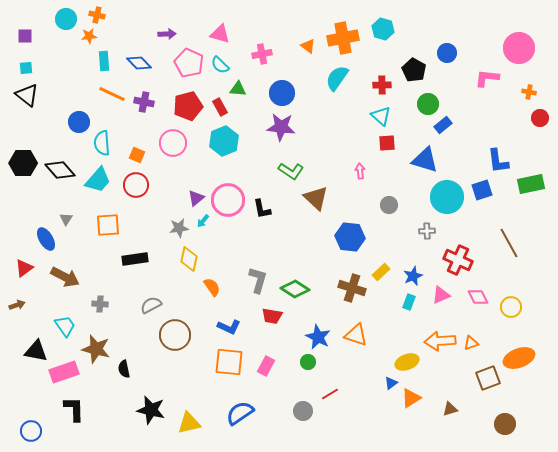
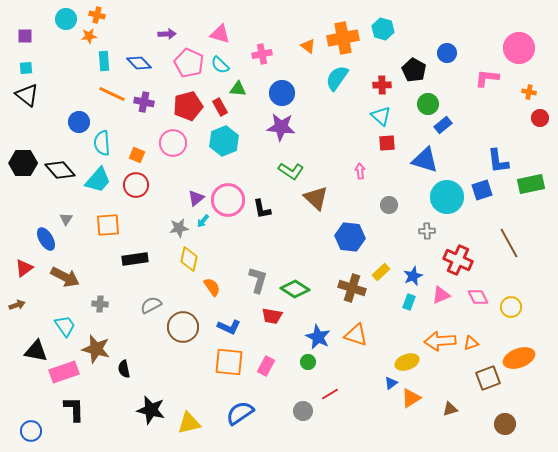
brown circle at (175, 335): moved 8 px right, 8 px up
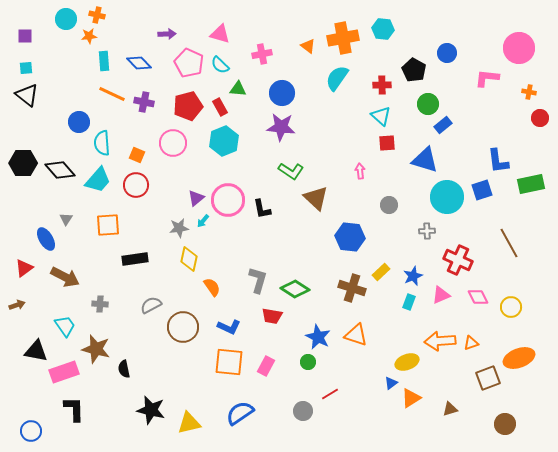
cyan hexagon at (383, 29): rotated 10 degrees counterclockwise
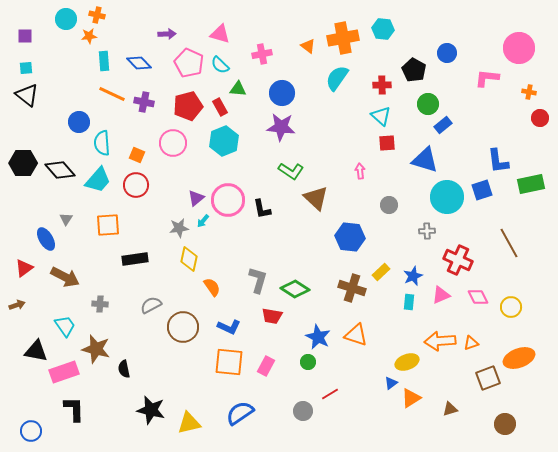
cyan rectangle at (409, 302): rotated 14 degrees counterclockwise
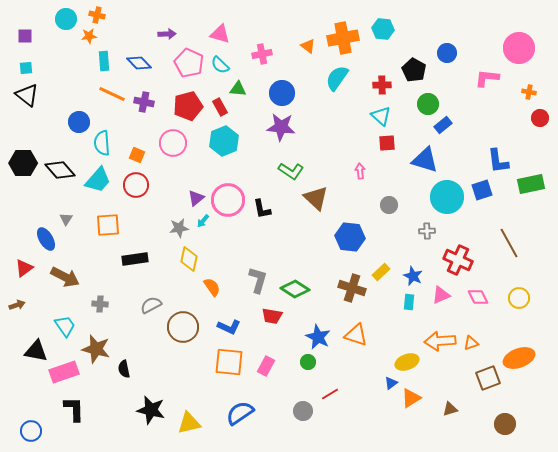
blue star at (413, 276): rotated 24 degrees counterclockwise
yellow circle at (511, 307): moved 8 px right, 9 px up
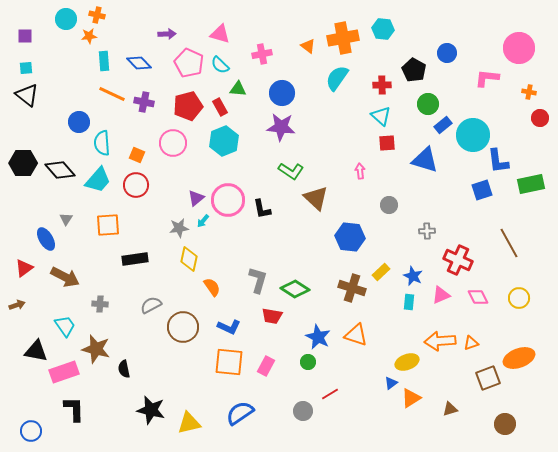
cyan circle at (447, 197): moved 26 px right, 62 px up
